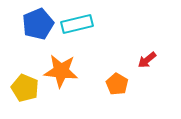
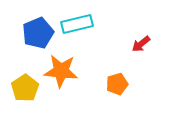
blue pentagon: moved 9 px down
red arrow: moved 6 px left, 16 px up
orange pentagon: rotated 25 degrees clockwise
yellow pentagon: rotated 16 degrees clockwise
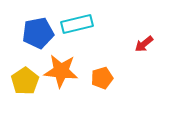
blue pentagon: rotated 12 degrees clockwise
red arrow: moved 3 px right
orange pentagon: moved 15 px left, 6 px up
yellow pentagon: moved 7 px up
